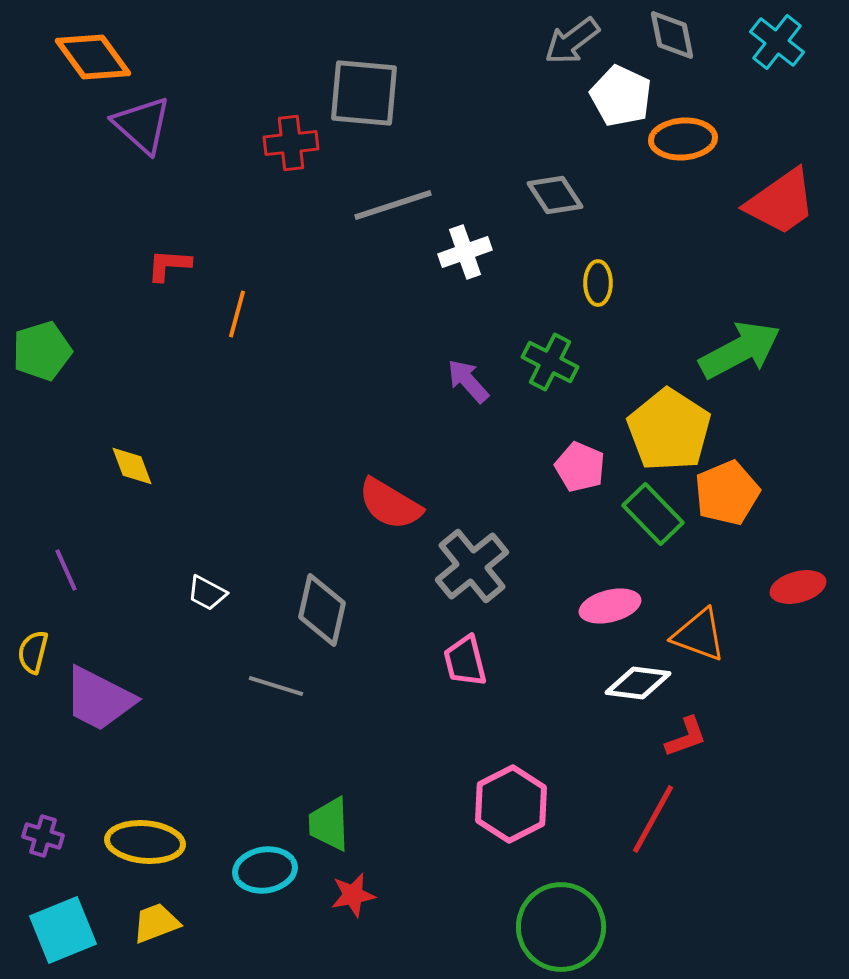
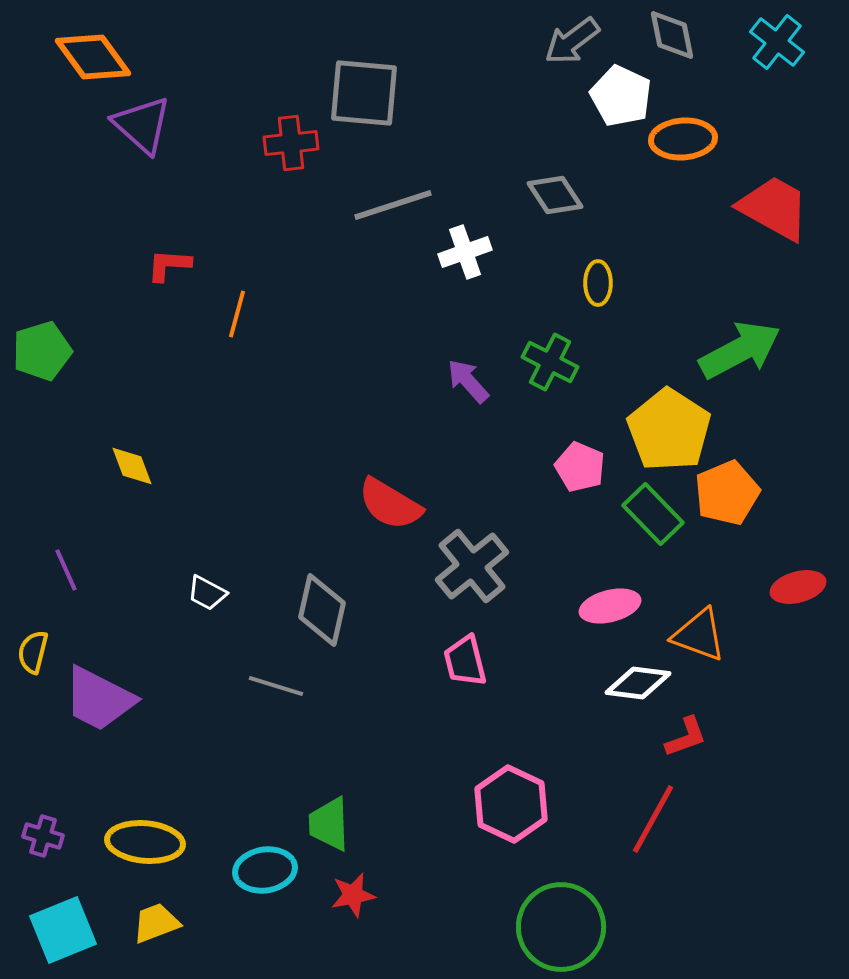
red trapezoid at (781, 202): moved 7 px left, 6 px down; rotated 116 degrees counterclockwise
pink hexagon at (511, 804): rotated 8 degrees counterclockwise
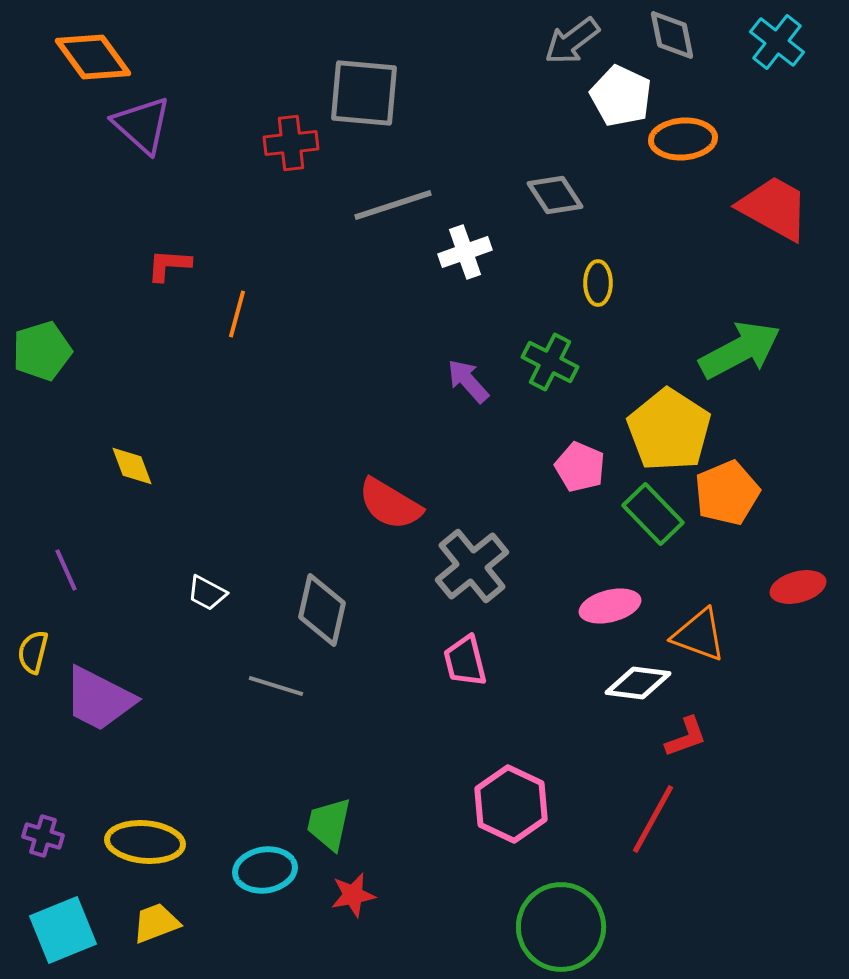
green trapezoid at (329, 824): rotated 14 degrees clockwise
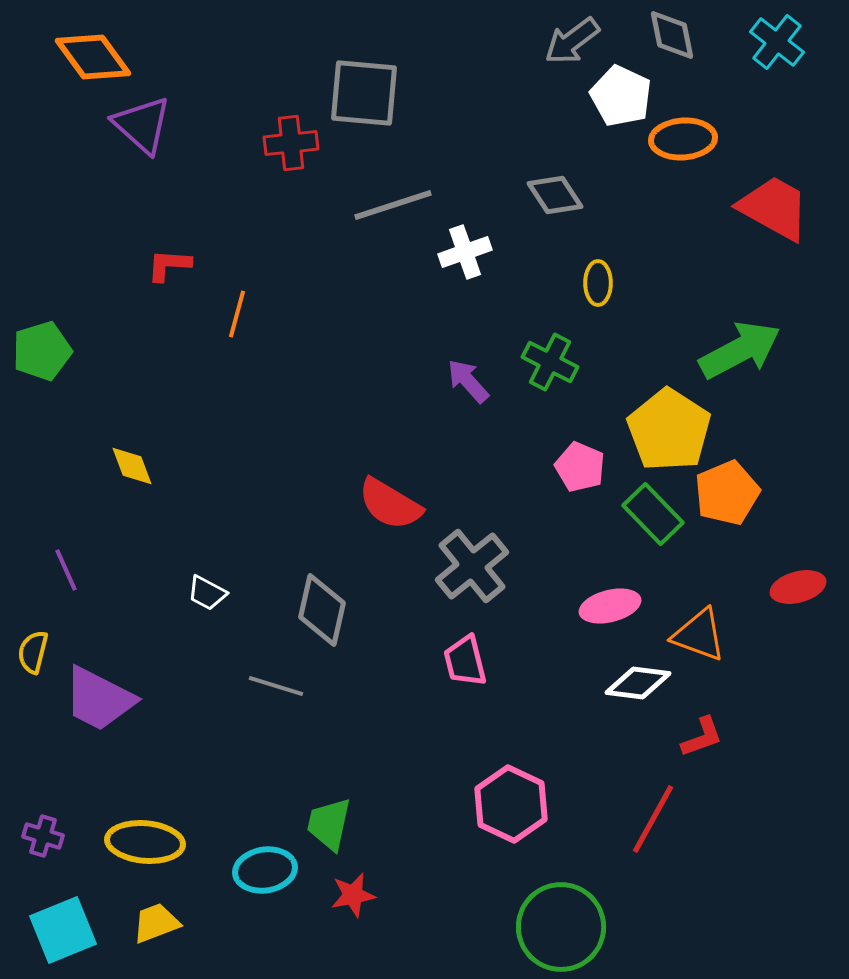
red L-shape at (686, 737): moved 16 px right
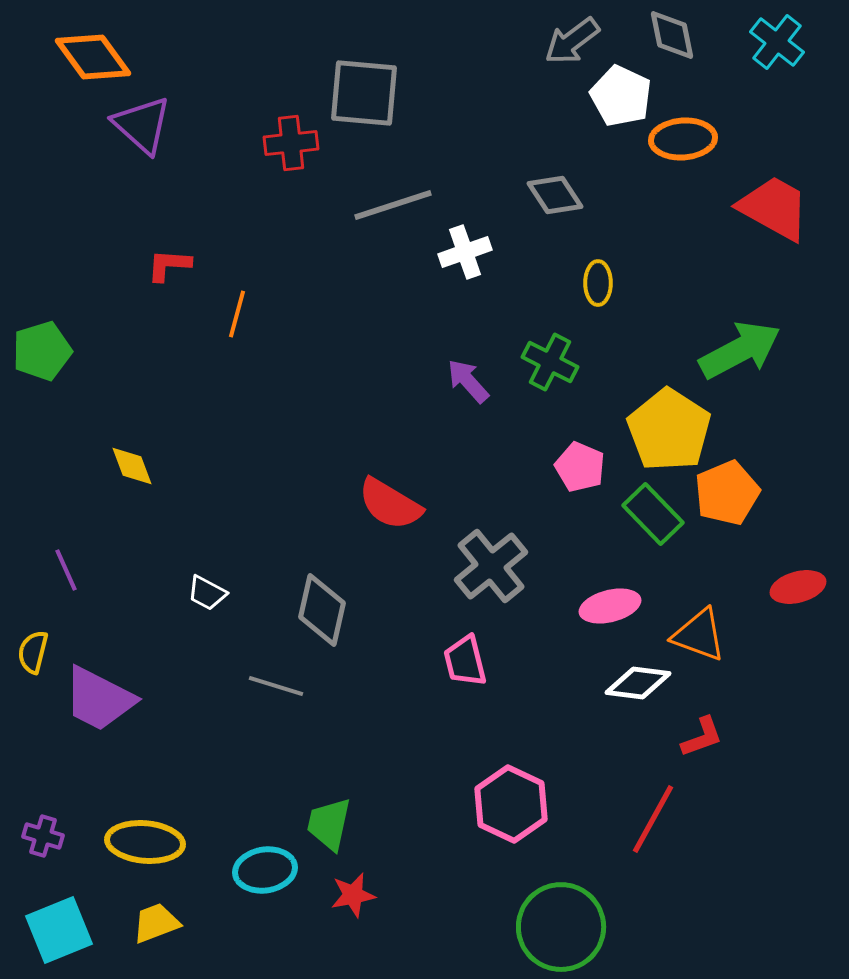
gray cross at (472, 566): moved 19 px right
cyan square at (63, 930): moved 4 px left
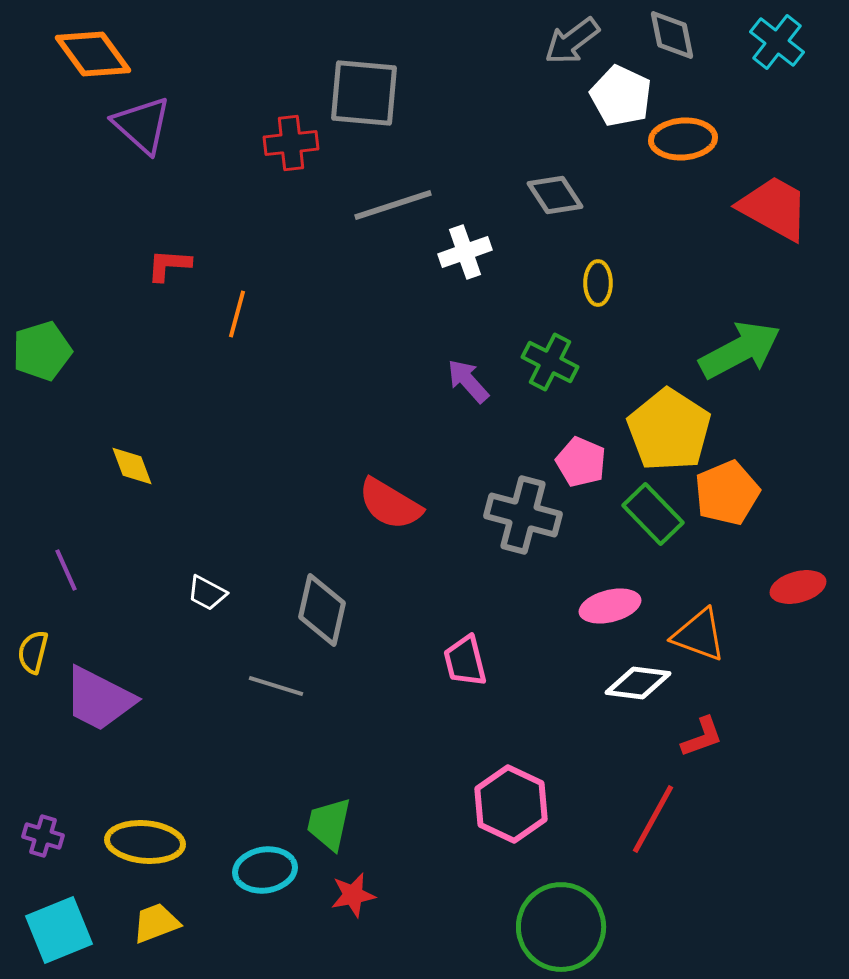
orange diamond at (93, 57): moved 3 px up
pink pentagon at (580, 467): moved 1 px right, 5 px up
gray cross at (491, 566): moved 32 px right, 51 px up; rotated 36 degrees counterclockwise
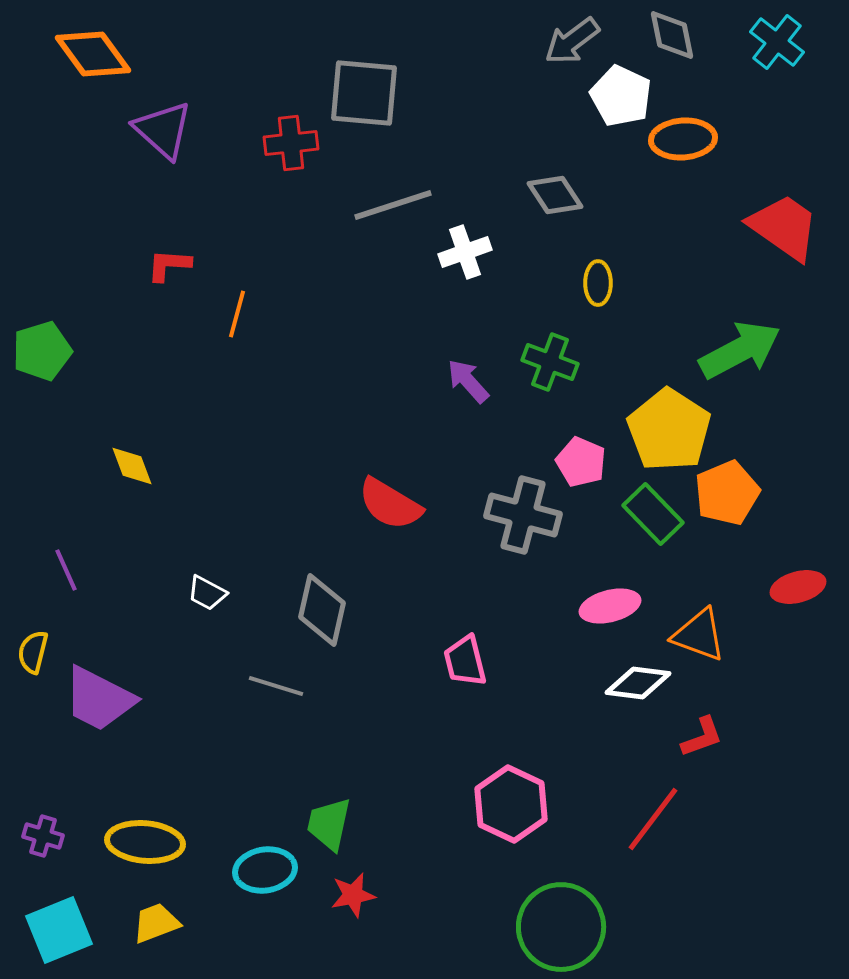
purple triangle at (142, 125): moved 21 px right, 5 px down
red trapezoid at (774, 208): moved 10 px right, 19 px down; rotated 6 degrees clockwise
green cross at (550, 362): rotated 6 degrees counterclockwise
red line at (653, 819): rotated 8 degrees clockwise
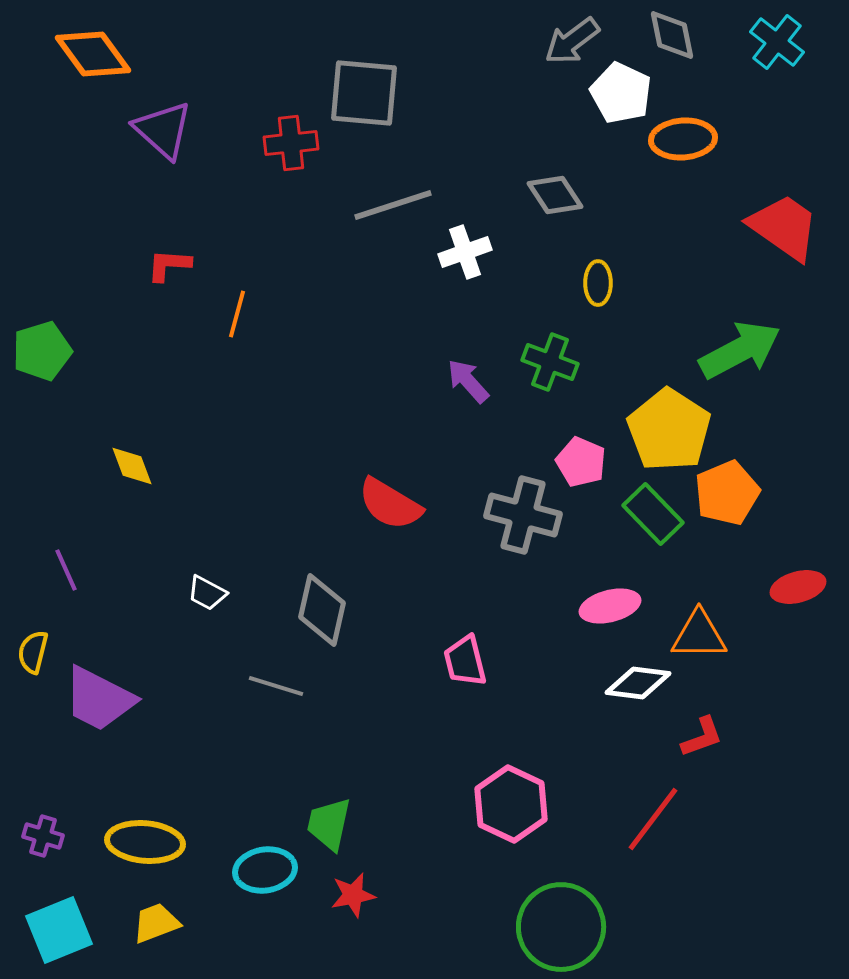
white pentagon at (621, 96): moved 3 px up
orange triangle at (699, 635): rotated 20 degrees counterclockwise
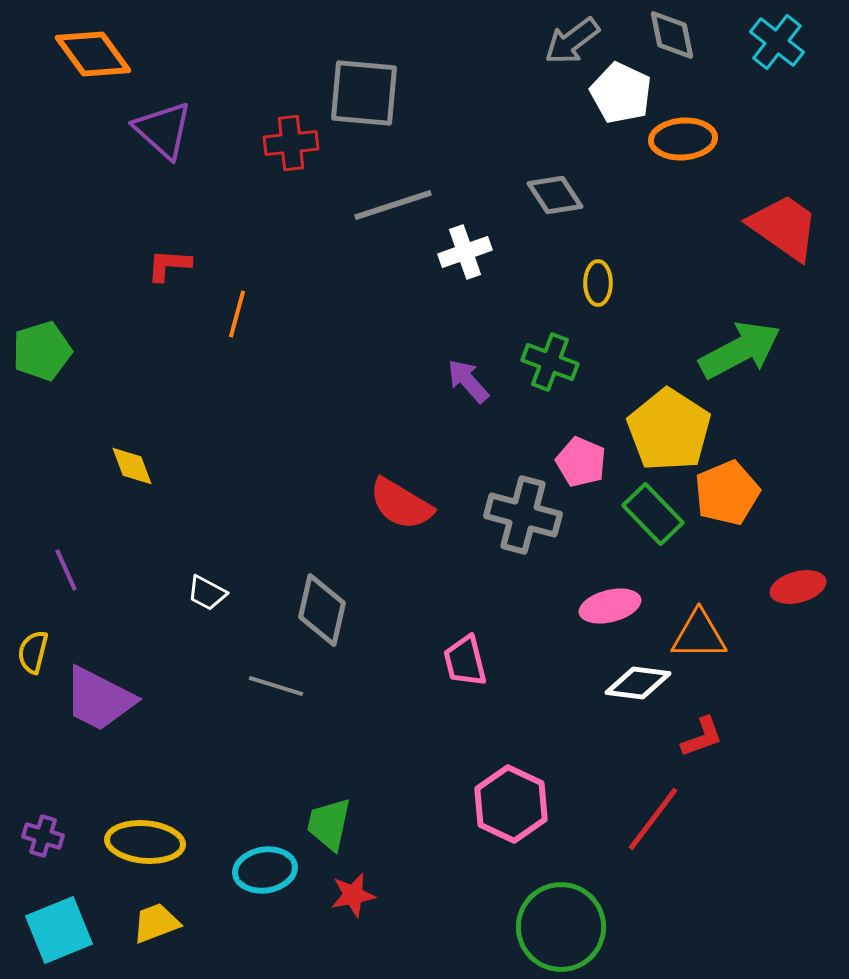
red semicircle at (390, 504): moved 11 px right
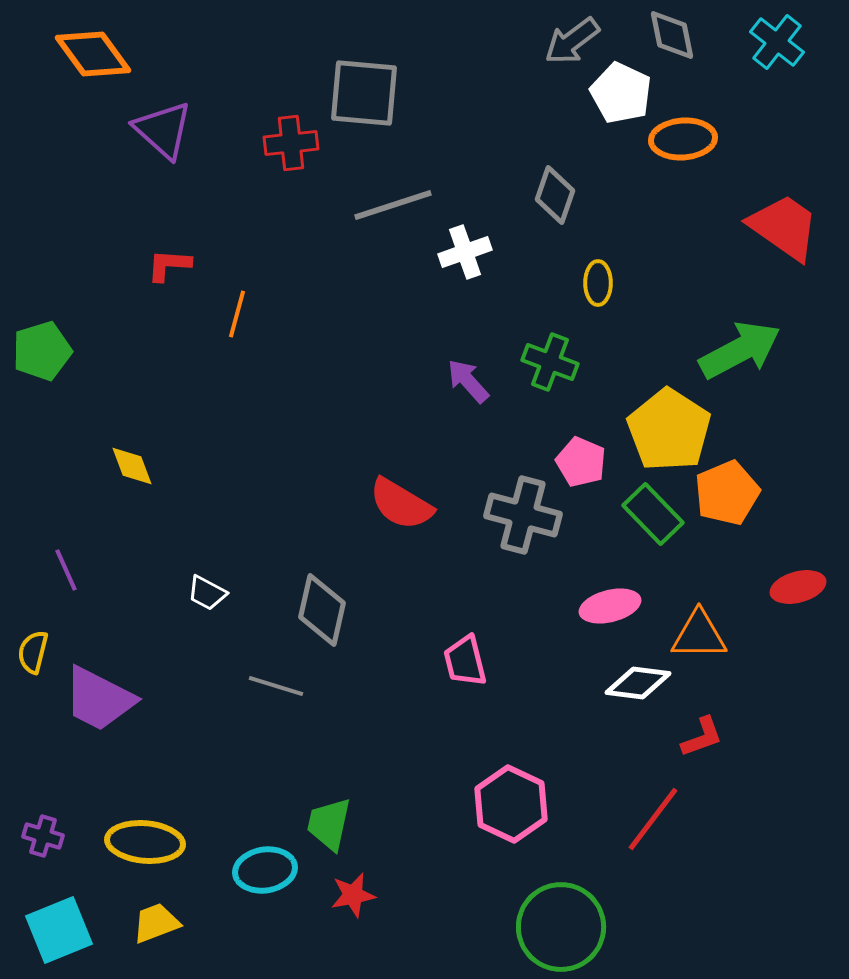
gray diamond at (555, 195): rotated 52 degrees clockwise
